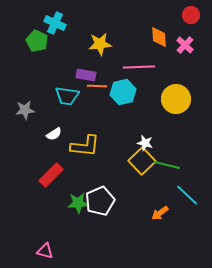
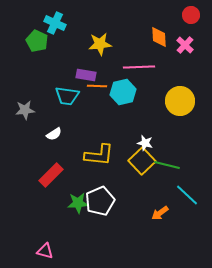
yellow circle: moved 4 px right, 2 px down
yellow L-shape: moved 14 px right, 9 px down
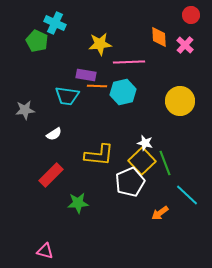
pink line: moved 10 px left, 5 px up
green line: moved 2 px left, 2 px up; rotated 55 degrees clockwise
white pentagon: moved 30 px right, 19 px up
